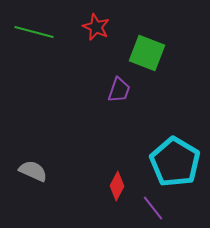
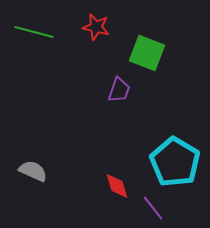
red star: rotated 12 degrees counterclockwise
red diamond: rotated 44 degrees counterclockwise
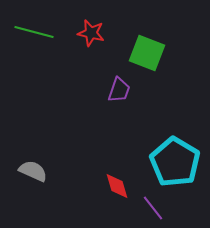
red star: moved 5 px left, 6 px down
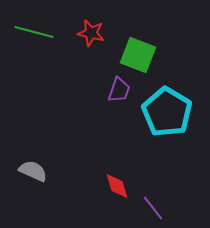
green square: moved 9 px left, 2 px down
cyan pentagon: moved 8 px left, 50 px up
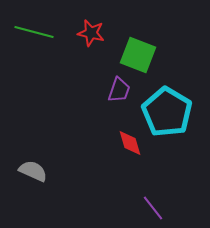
red diamond: moved 13 px right, 43 px up
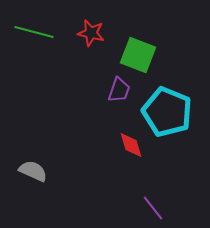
cyan pentagon: rotated 9 degrees counterclockwise
red diamond: moved 1 px right, 2 px down
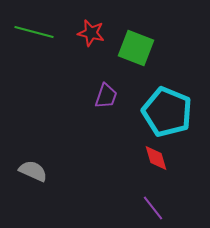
green square: moved 2 px left, 7 px up
purple trapezoid: moved 13 px left, 6 px down
red diamond: moved 25 px right, 13 px down
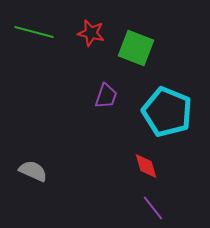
red diamond: moved 10 px left, 8 px down
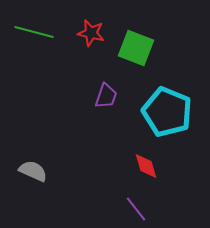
purple line: moved 17 px left, 1 px down
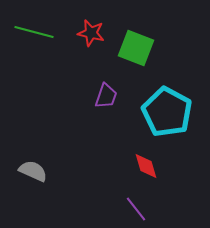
cyan pentagon: rotated 6 degrees clockwise
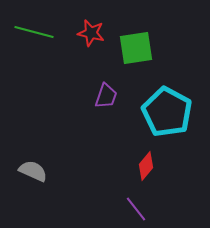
green square: rotated 30 degrees counterclockwise
red diamond: rotated 56 degrees clockwise
